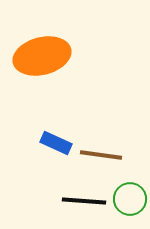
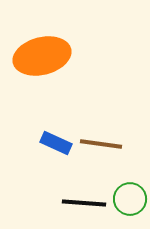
brown line: moved 11 px up
black line: moved 2 px down
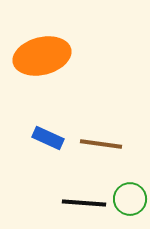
blue rectangle: moved 8 px left, 5 px up
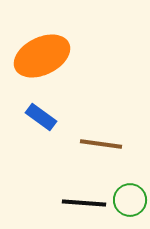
orange ellipse: rotated 12 degrees counterclockwise
blue rectangle: moved 7 px left, 21 px up; rotated 12 degrees clockwise
green circle: moved 1 px down
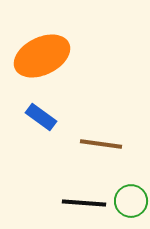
green circle: moved 1 px right, 1 px down
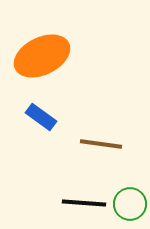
green circle: moved 1 px left, 3 px down
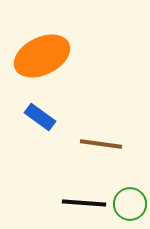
blue rectangle: moved 1 px left
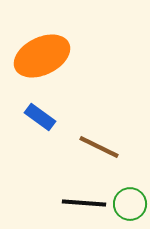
brown line: moved 2 px left, 3 px down; rotated 18 degrees clockwise
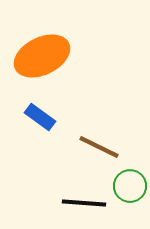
green circle: moved 18 px up
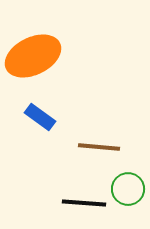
orange ellipse: moved 9 px left
brown line: rotated 21 degrees counterclockwise
green circle: moved 2 px left, 3 px down
